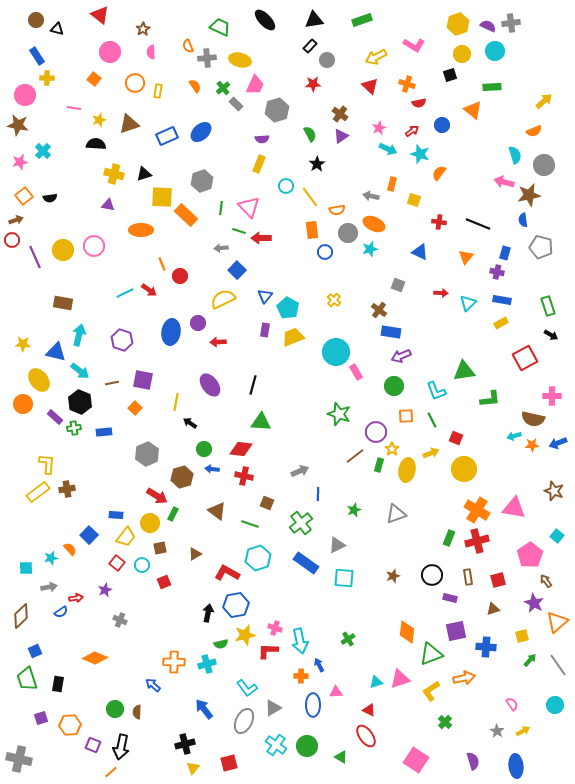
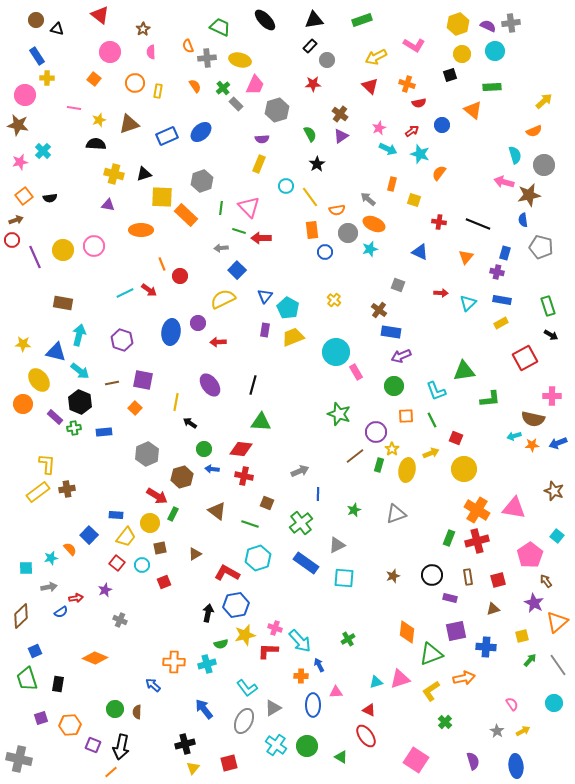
gray arrow at (371, 196): moved 3 px left, 3 px down; rotated 28 degrees clockwise
cyan arrow at (300, 641): rotated 30 degrees counterclockwise
cyan circle at (555, 705): moved 1 px left, 2 px up
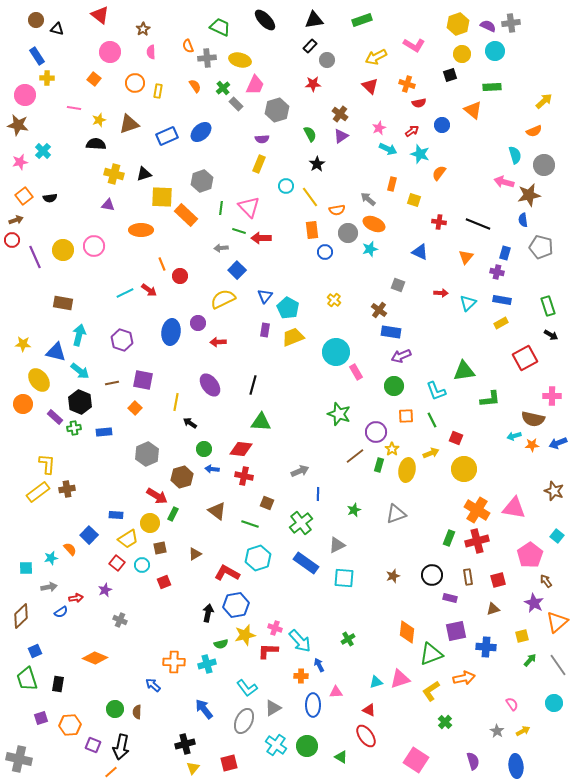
yellow trapezoid at (126, 537): moved 2 px right, 2 px down; rotated 20 degrees clockwise
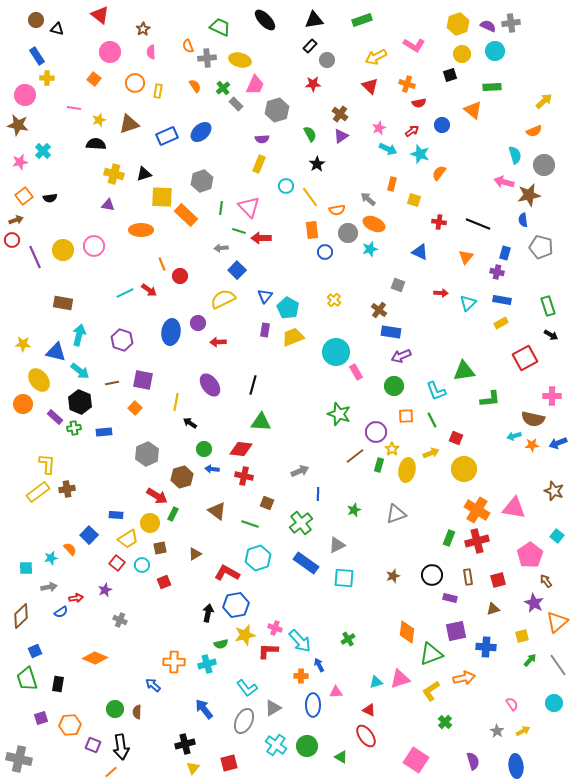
black arrow at (121, 747): rotated 20 degrees counterclockwise
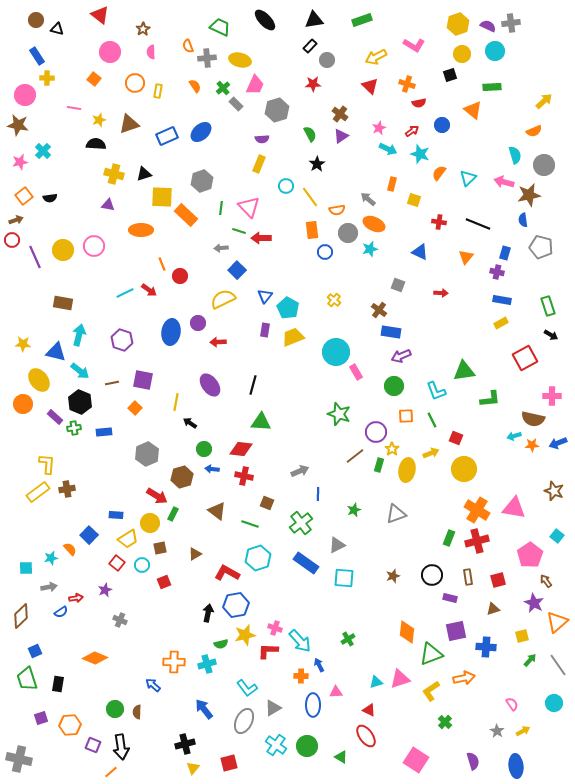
cyan triangle at (468, 303): moved 125 px up
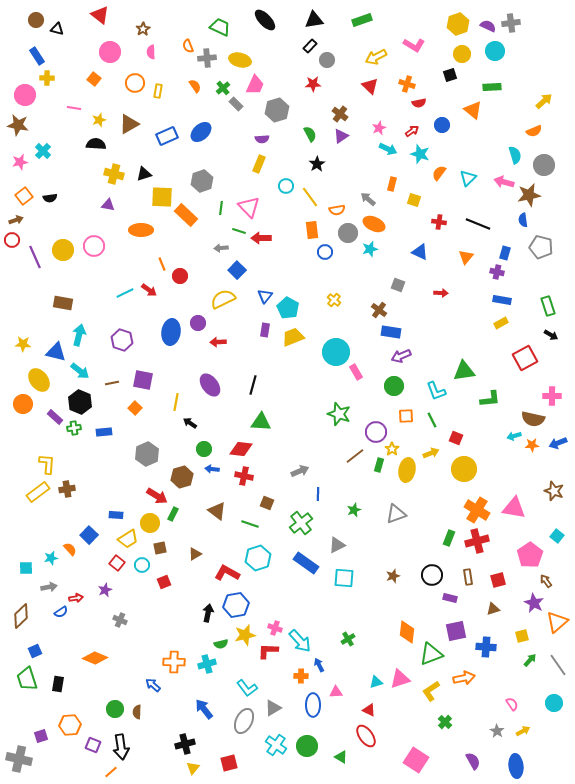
brown triangle at (129, 124): rotated 10 degrees counterclockwise
purple square at (41, 718): moved 18 px down
purple semicircle at (473, 761): rotated 12 degrees counterclockwise
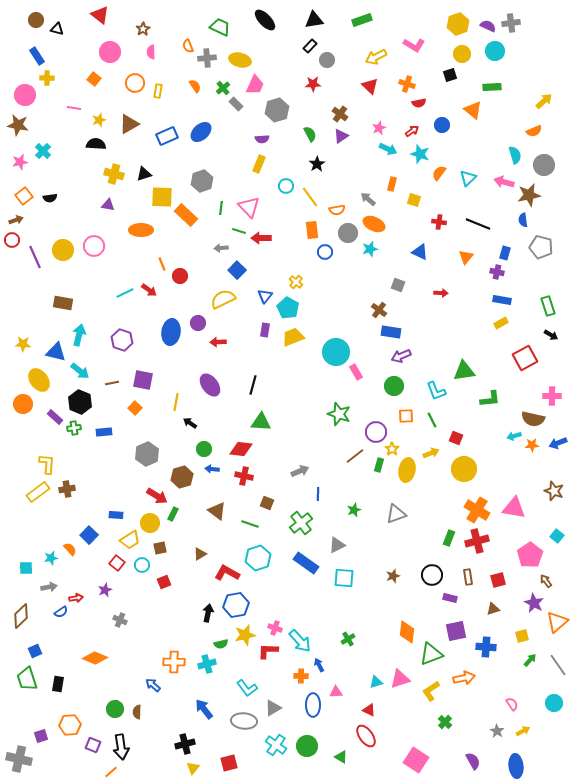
yellow cross at (334, 300): moved 38 px left, 18 px up
yellow trapezoid at (128, 539): moved 2 px right, 1 px down
brown triangle at (195, 554): moved 5 px right
gray ellipse at (244, 721): rotated 70 degrees clockwise
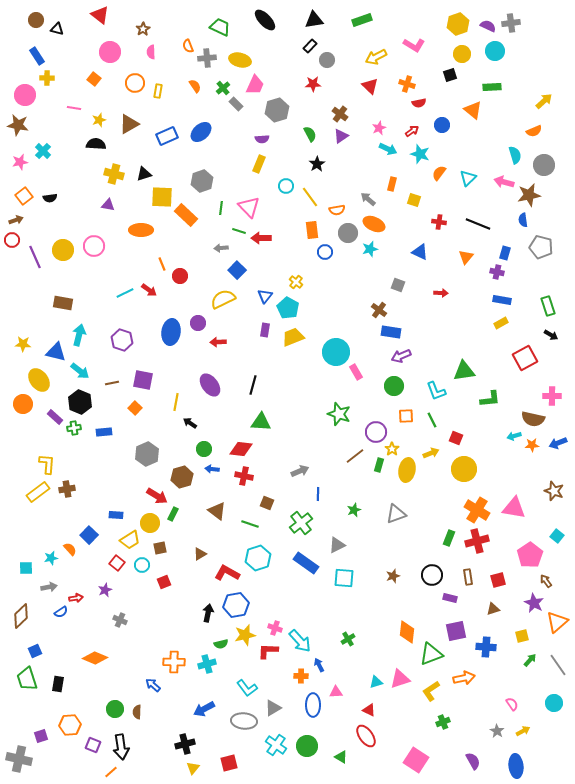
blue arrow at (204, 709): rotated 80 degrees counterclockwise
green cross at (445, 722): moved 2 px left; rotated 24 degrees clockwise
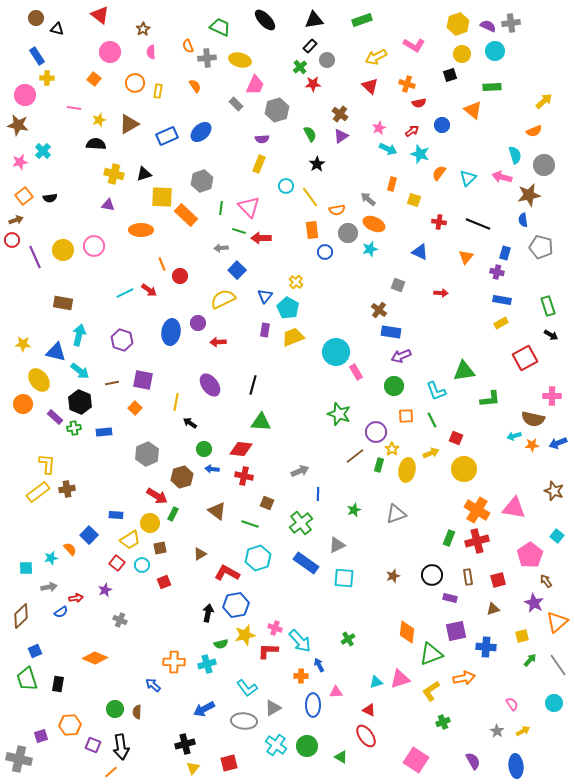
brown circle at (36, 20): moved 2 px up
green cross at (223, 88): moved 77 px right, 21 px up
pink arrow at (504, 182): moved 2 px left, 5 px up
